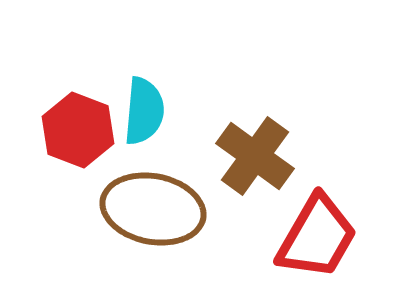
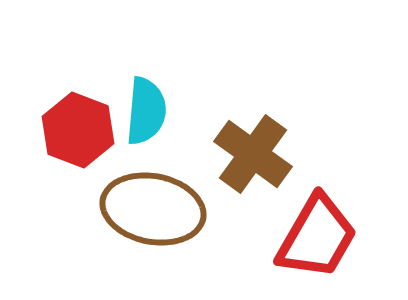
cyan semicircle: moved 2 px right
brown cross: moved 2 px left, 2 px up
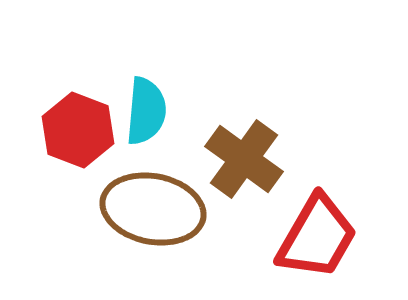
brown cross: moved 9 px left, 5 px down
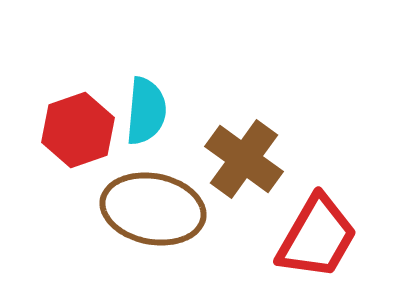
red hexagon: rotated 20 degrees clockwise
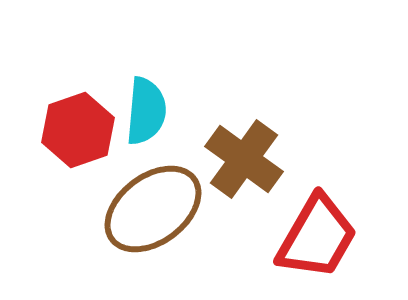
brown ellipse: rotated 48 degrees counterclockwise
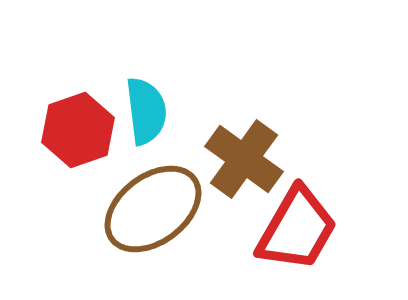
cyan semicircle: rotated 12 degrees counterclockwise
red trapezoid: moved 20 px left, 8 px up
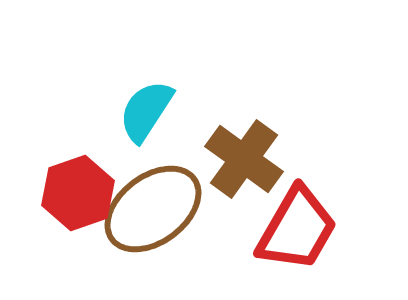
cyan semicircle: rotated 140 degrees counterclockwise
red hexagon: moved 63 px down
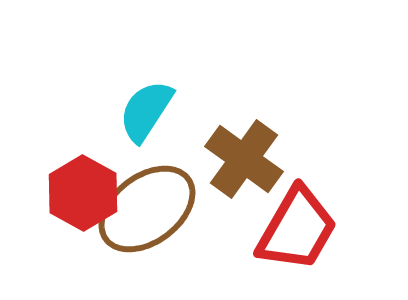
red hexagon: moved 5 px right; rotated 12 degrees counterclockwise
brown ellipse: moved 6 px left
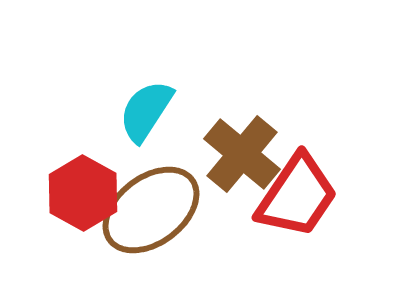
brown cross: moved 2 px left, 5 px up; rotated 4 degrees clockwise
brown ellipse: moved 4 px right, 1 px down
red trapezoid: moved 33 px up; rotated 4 degrees clockwise
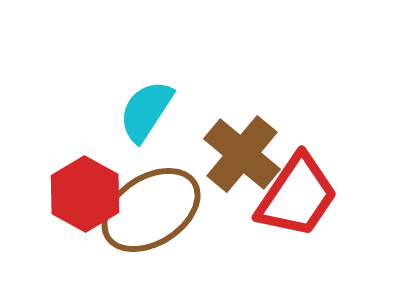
red hexagon: moved 2 px right, 1 px down
brown ellipse: rotated 4 degrees clockwise
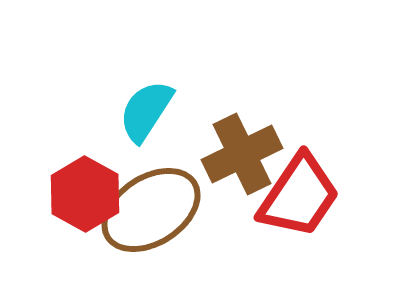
brown cross: rotated 24 degrees clockwise
red trapezoid: moved 2 px right
